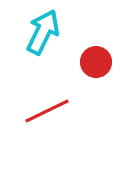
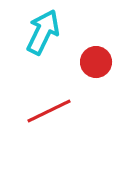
red line: moved 2 px right
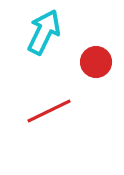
cyan arrow: moved 1 px right
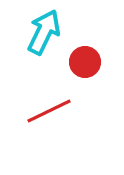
red circle: moved 11 px left
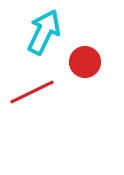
red line: moved 17 px left, 19 px up
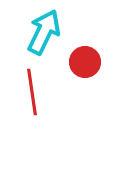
red line: rotated 72 degrees counterclockwise
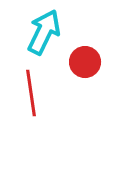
red line: moved 1 px left, 1 px down
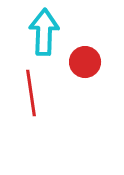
cyan arrow: rotated 24 degrees counterclockwise
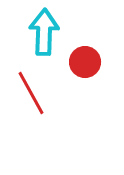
red line: rotated 21 degrees counterclockwise
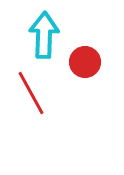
cyan arrow: moved 3 px down
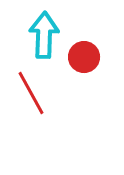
red circle: moved 1 px left, 5 px up
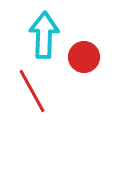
red line: moved 1 px right, 2 px up
